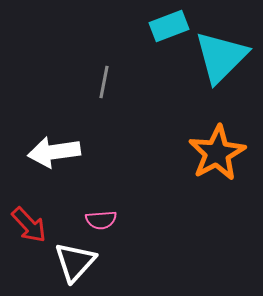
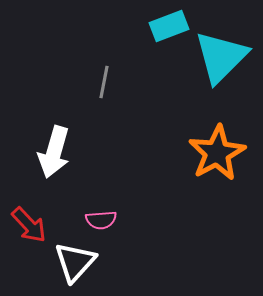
white arrow: rotated 66 degrees counterclockwise
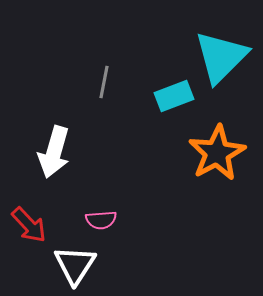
cyan rectangle: moved 5 px right, 70 px down
white triangle: moved 3 px down; rotated 9 degrees counterclockwise
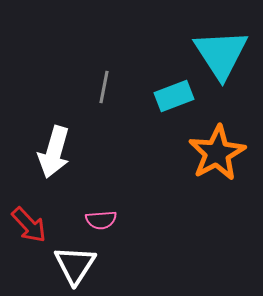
cyan triangle: moved 3 px up; rotated 18 degrees counterclockwise
gray line: moved 5 px down
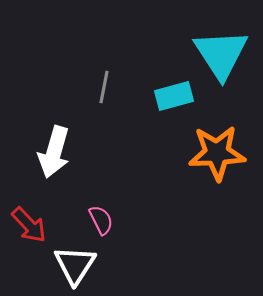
cyan rectangle: rotated 6 degrees clockwise
orange star: rotated 26 degrees clockwise
pink semicircle: rotated 112 degrees counterclockwise
